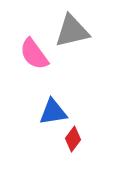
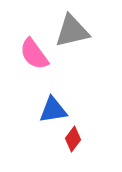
blue triangle: moved 2 px up
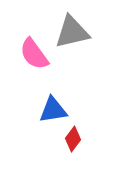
gray triangle: moved 1 px down
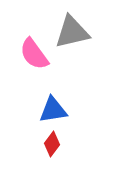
red diamond: moved 21 px left, 5 px down
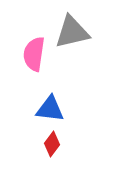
pink semicircle: rotated 44 degrees clockwise
blue triangle: moved 3 px left, 1 px up; rotated 16 degrees clockwise
